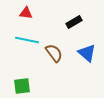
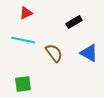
red triangle: rotated 32 degrees counterclockwise
cyan line: moved 4 px left
blue triangle: moved 2 px right; rotated 12 degrees counterclockwise
green square: moved 1 px right, 2 px up
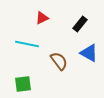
red triangle: moved 16 px right, 5 px down
black rectangle: moved 6 px right, 2 px down; rotated 21 degrees counterclockwise
cyan line: moved 4 px right, 4 px down
brown semicircle: moved 5 px right, 8 px down
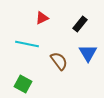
blue triangle: moved 1 px left; rotated 30 degrees clockwise
green square: rotated 36 degrees clockwise
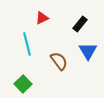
cyan line: rotated 65 degrees clockwise
blue triangle: moved 2 px up
green square: rotated 18 degrees clockwise
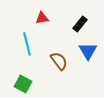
red triangle: rotated 16 degrees clockwise
green square: rotated 18 degrees counterclockwise
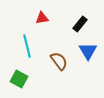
cyan line: moved 2 px down
green square: moved 4 px left, 5 px up
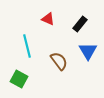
red triangle: moved 6 px right, 1 px down; rotated 32 degrees clockwise
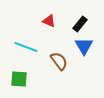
red triangle: moved 1 px right, 2 px down
cyan line: moved 1 px left, 1 px down; rotated 55 degrees counterclockwise
blue triangle: moved 4 px left, 5 px up
green square: rotated 24 degrees counterclockwise
